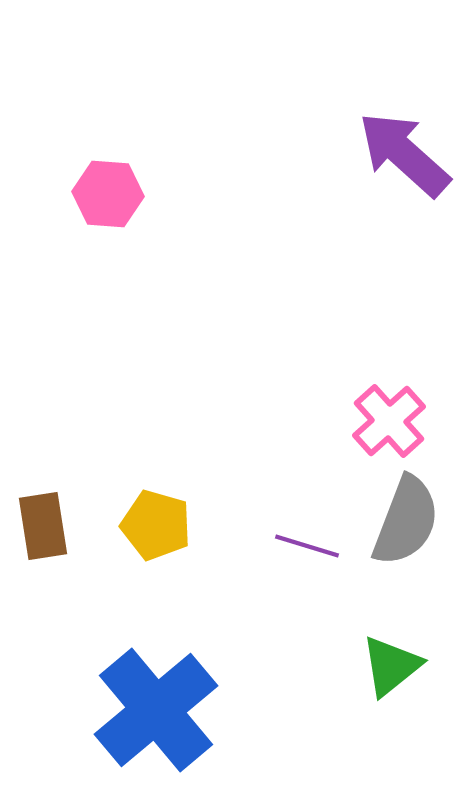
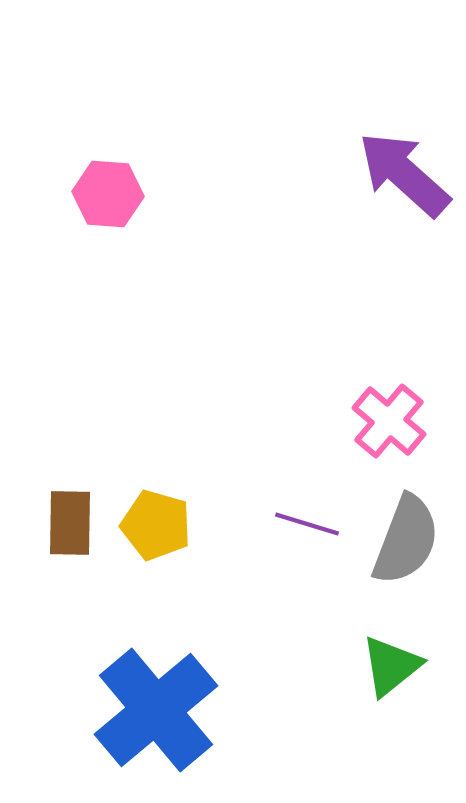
purple arrow: moved 20 px down
pink cross: rotated 8 degrees counterclockwise
gray semicircle: moved 19 px down
brown rectangle: moved 27 px right, 3 px up; rotated 10 degrees clockwise
purple line: moved 22 px up
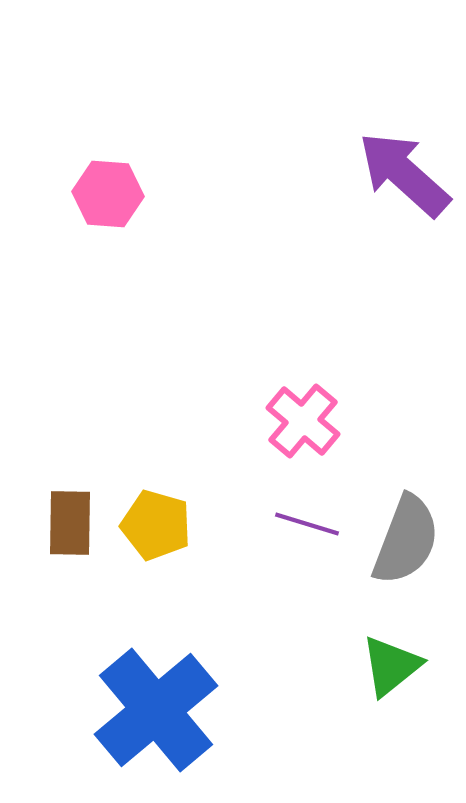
pink cross: moved 86 px left
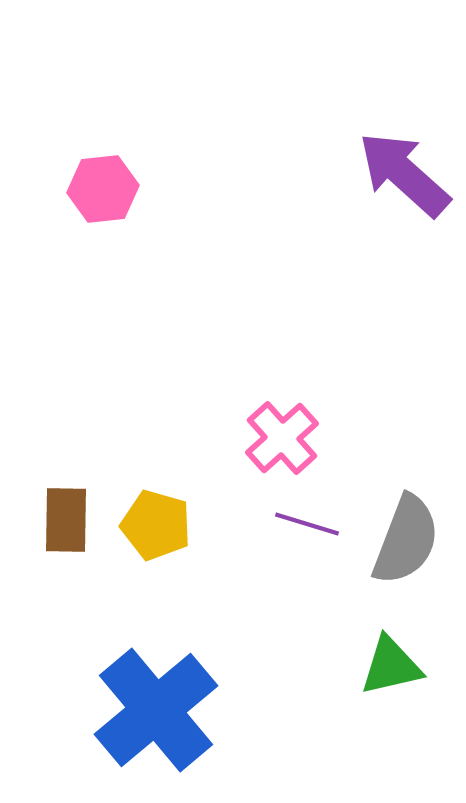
pink hexagon: moved 5 px left, 5 px up; rotated 10 degrees counterclockwise
pink cross: moved 21 px left, 17 px down; rotated 8 degrees clockwise
brown rectangle: moved 4 px left, 3 px up
green triangle: rotated 26 degrees clockwise
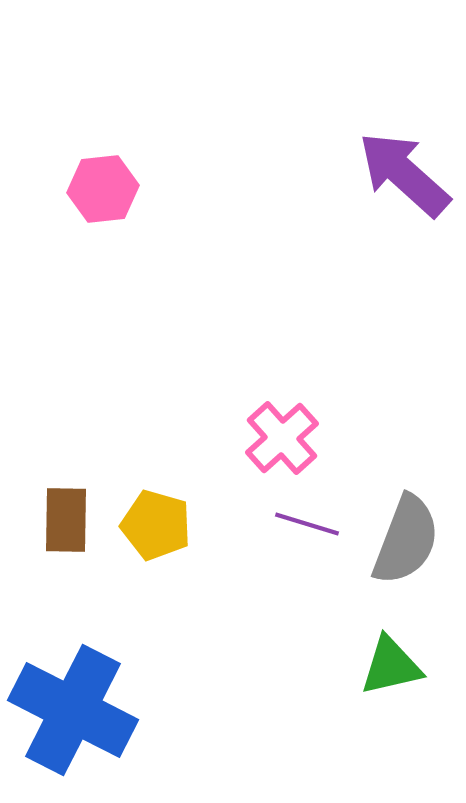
blue cross: moved 83 px left; rotated 23 degrees counterclockwise
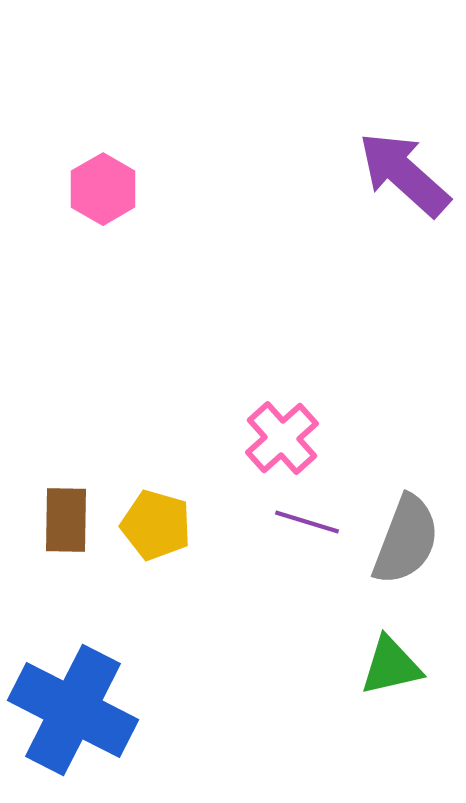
pink hexagon: rotated 24 degrees counterclockwise
purple line: moved 2 px up
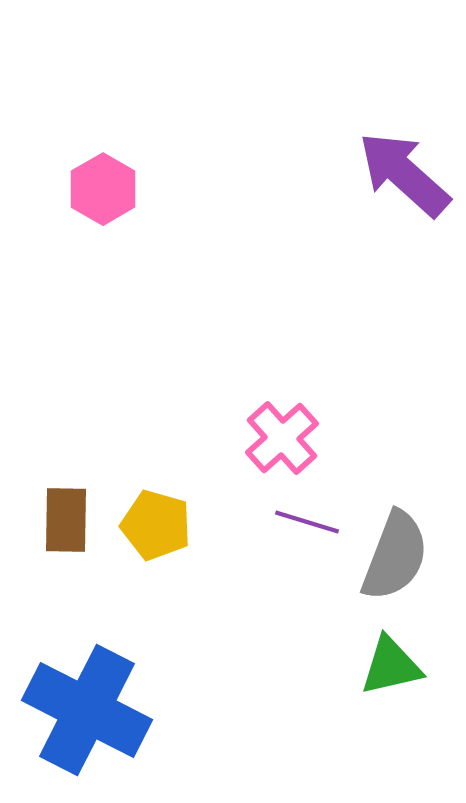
gray semicircle: moved 11 px left, 16 px down
blue cross: moved 14 px right
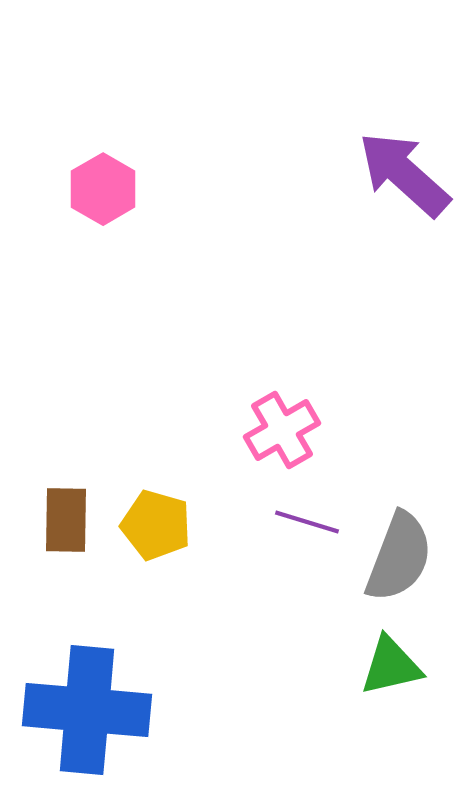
pink cross: moved 8 px up; rotated 12 degrees clockwise
gray semicircle: moved 4 px right, 1 px down
blue cross: rotated 22 degrees counterclockwise
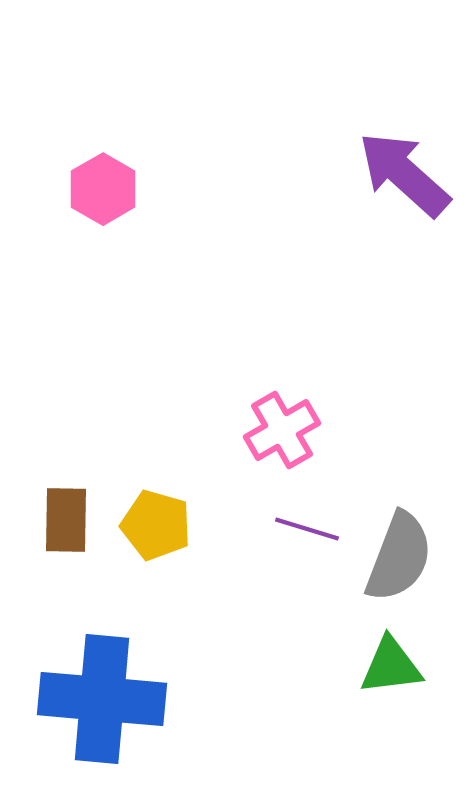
purple line: moved 7 px down
green triangle: rotated 6 degrees clockwise
blue cross: moved 15 px right, 11 px up
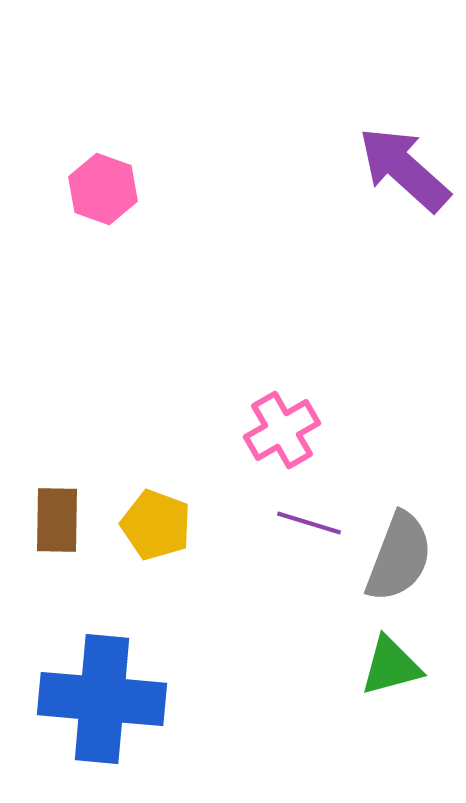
purple arrow: moved 5 px up
pink hexagon: rotated 10 degrees counterclockwise
brown rectangle: moved 9 px left
yellow pentagon: rotated 4 degrees clockwise
purple line: moved 2 px right, 6 px up
green triangle: rotated 8 degrees counterclockwise
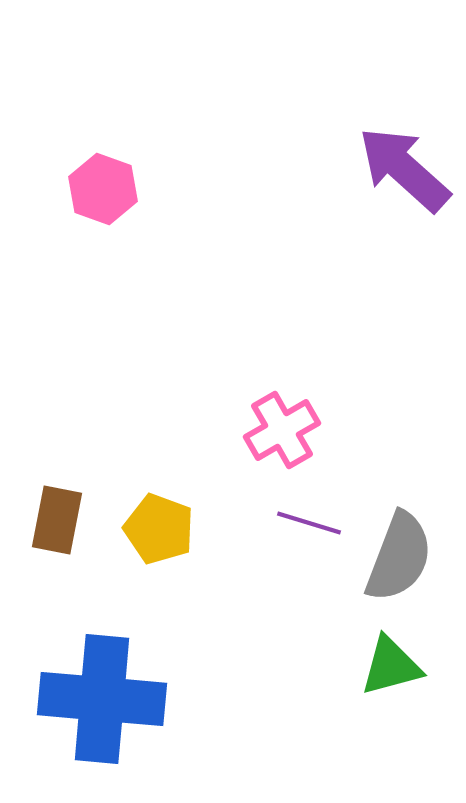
brown rectangle: rotated 10 degrees clockwise
yellow pentagon: moved 3 px right, 4 px down
